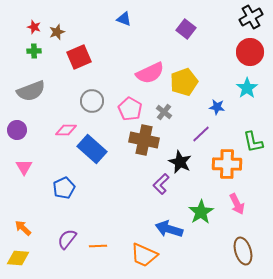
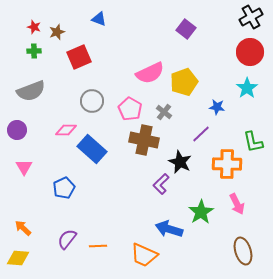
blue triangle: moved 25 px left
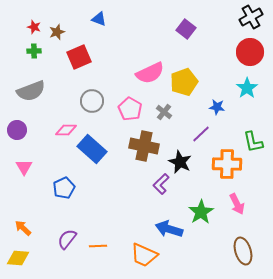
brown cross: moved 6 px down
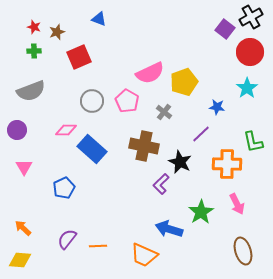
purple square: moved 39 px right
pink pentagon: moved 3 px left, 8 px up
yellow diamond: moved 2 px right, 2 px down
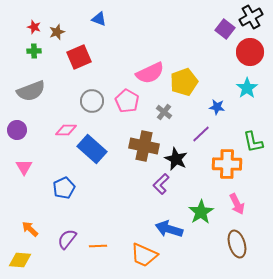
black star: moved 4 px left, 3 px up
orange arrow: moved 7 px right, 1 px down
brown ellipse: moved 6 px left, 7 px up
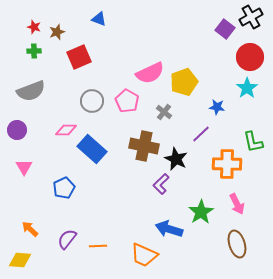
red circle: moved 5 px down
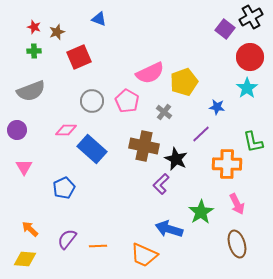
yellow diamond: moved 5 px right, 1 px up
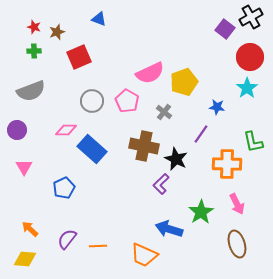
purple line: rotated 12 degrees counterclockwise
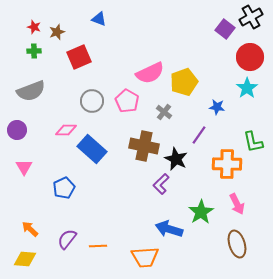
purple line: moved 2 px left, 1 px down
orange trapezoid: moved 1 px right, 2 px down; rotated 28 degrees counterclockwise
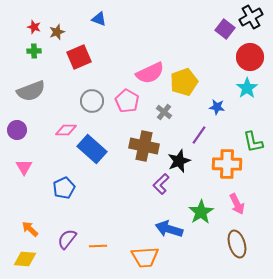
black star: moved 3 px right, 2 px down; rotated 25 degrees clockwise
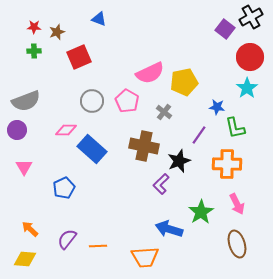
red star: rotated 16 degrees counterclockwise
yellow pentagon: rotated 8 degrees clockwise
gray semicircle: moved 5 px left, 10 px down
green L-shape: moved 18 px left, 14 px up
